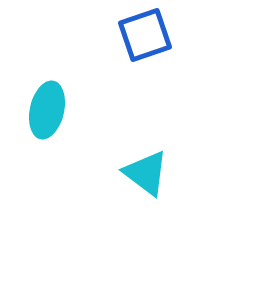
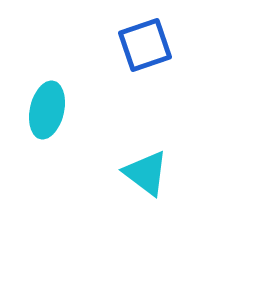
blue square: moved 10 px down
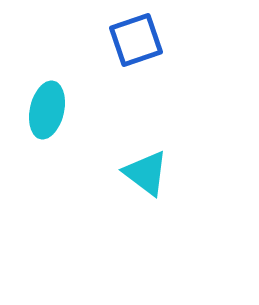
blue square: moved 9 px left, 5 px up
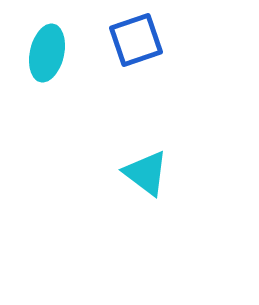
cyan ellipse: moved 57 px up
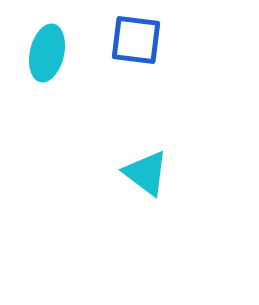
blue square: rotated 26 degrees clockwise
